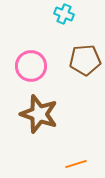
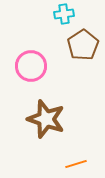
cyan cross: rotated 30 degrees counterclockwise
brown pentagon: moved 2 px left, 15 px up; rotated 28 degrees counterclockwise
brown star: moved 7 px right, 5 px down
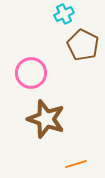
cyan cross: rotated 18 degrees counterclockwise
brown pentagon: rotated 12 degrees counterclockwise
pink circle: moved 7 px down
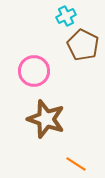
cyan cross: moved 2 px right, 2 px down
pink circle: moved 3 px right, 2 px up
orange line: rotated 50 degrees clockwise
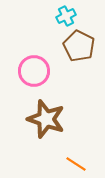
brown pentagon: moved 4 px left, 1 px down
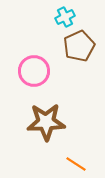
cyan cross: moved 1 px left, 1 px down
brown pentagon: rotated 20 degrees clockwise
brown star: moved 3 px down; rotated 21 degrees counterclockwise
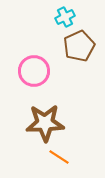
brown star: moved 1 px left, 1 px down
orange line: moved 17 px left, 7 px up
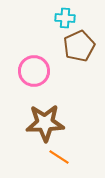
cyan cross: moved 1 px down; rotated 30 degrees clockwise
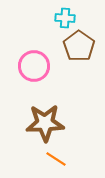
brown pentagon: rotated 12 degrees counterclockwise
pink circle: moved 5 px up
orange line: moved 3 px left, 2 px down
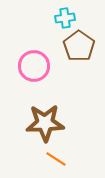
cyan cross: rotated 12 degrees counterclockwise
